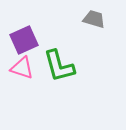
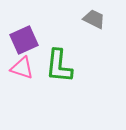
gray trapezoid: rotated 10 degrees clockwise
green L-shape: rotated 21 degrees clockwise
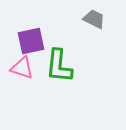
purple square: moved 7 px right, 1 px down; rotated 12 degrees clockwise
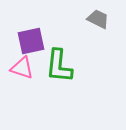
gray trapezoid: moved 4 px right
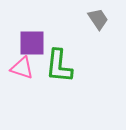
gray trapezoid: rotated 30 degrees clockwise
purple square: moved 1 px right, 2 px down; rotated 12 degrees clockwise
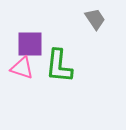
gray trapezoid: moved 3 px left
purple square: moved 2 px left, 1 px down
